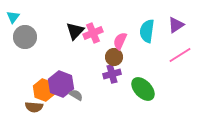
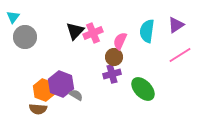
brown semicircle: moved 4 px right, 2 px down
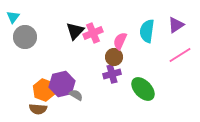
purple hexagon: moved 1 px right; rotated 25 degrees clockwise
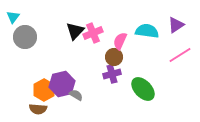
cyan semicircle: rotated 90 degrees clockwise
orange hexagon: rotated 10 degrees clockwise
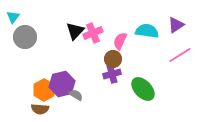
brown circle: moved 1 px left, 2 px down
brown semicircle: moved 2 px right
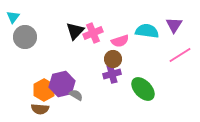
purple triangle: moved 2 px left; rotated 24 degrees counterclockwise
pink semicircle: rotated 132 degrees counterclockwise
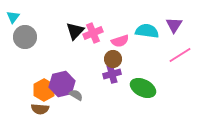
green ellipse: moved 1 px up; rotated 20 degrees counterclockwise
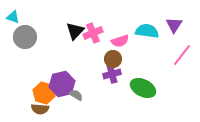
cyan triangle: rotated 48 degrees counterclockwise
pink line: moved 2 px right; rotated 20 degrees counterclockwise
orange hexagon: moved 3 px down; rotated 15 degrees counterclockwise
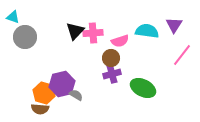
pink cross: rotated 18 degrees clockwise
brown circle: moved 2 px left, 1 px up
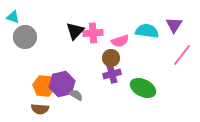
orange hexagon: moved 7 px up; rotated 10 degrees counterclockwise
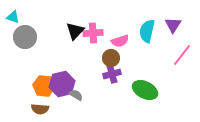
purple triangle: moved 1 px left
cyan semicircle: rotated 85 degrees counterclockwise
green ellipse: moved 2 px right, 2 px down
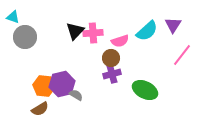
cyan semicircle: rotated 145 degrees counterclockwise
brown semicircle: rotated 36 degrees counterclockwise
